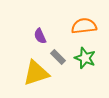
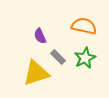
orange semicircle: rotated 20 degrees clockwise
green star: rotated 25 degrees clockwise
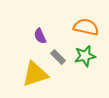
orange semicircle: moved 2 px right, 1 px down
green star: moved 2 px up; rotated 15 degrees clockwise
yellow triangle: moved 1 px left, 1 px down
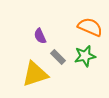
orange semicircle: moved 4 px right; rotated 10 degrees clockwise
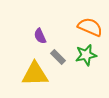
green star: moved 1 px right, 1 px up
yellow triangle: rotated 16 degrees clockwise
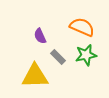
orange semicircle: moved 8 px left
yellow triangle: moved 2 px down
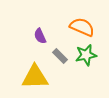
gray rectangle: moved 2 px right, 1 px up
yellow triangle: moved 1 px down
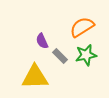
orange semicircle: rotated 55 degrees counterclockwise
purple semicircle: moved 2 px right, 5 px down
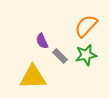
orange semicircle: moved 4 px right, 1 px up; rotated 15 degrees counterclockwise
yellow triangle: moved 2 px left
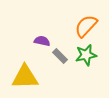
purple semicircle: rotated 126 degrees clockwise
yellow triangle: moved 8 px left
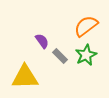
orange semicircle: rotated 10 degrees clockwise
purple semicircle: rotated 42 degrees clockwise
green star: rotated 15 degrees counterclockwise
